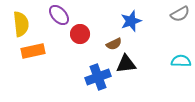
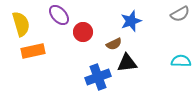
yellow semicircle: rotated 10 degrees counterclockwise
red circle: moved 3 px right, 2 px up
black triangle: moved 1 px right, 1 px up
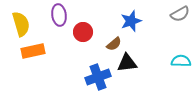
purple ellipse: rotated 35 degrees clockwise
brown semicircle: rotated 14 degrees counterclockwise
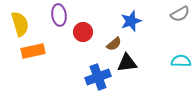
yellow semicircle: moved 1 px left
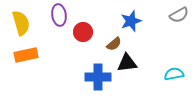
gray semicircle: moved 1 px left, 1 px down
yellow semicircle: moved 1 px right, 1 px up
orange rectangle: moved 7 px left, 4 px down
cyan semicircle: moved 7 px left, 13 px down; rotated 12 degrees counterclockwise
blue cross: rotated 20 degrees clockwise
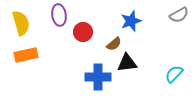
cyan semicircle: rotated 36 degrees counterclockwise
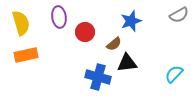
purple ellipse: moved 2 px down
red circle: moved 2 px right
blue cross: rotated 15 degrees clockwise
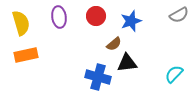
red circle: moved 11 px right, 16 px up
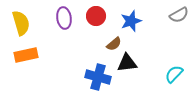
purple ellipse: moved 5 px right, 1 px down
